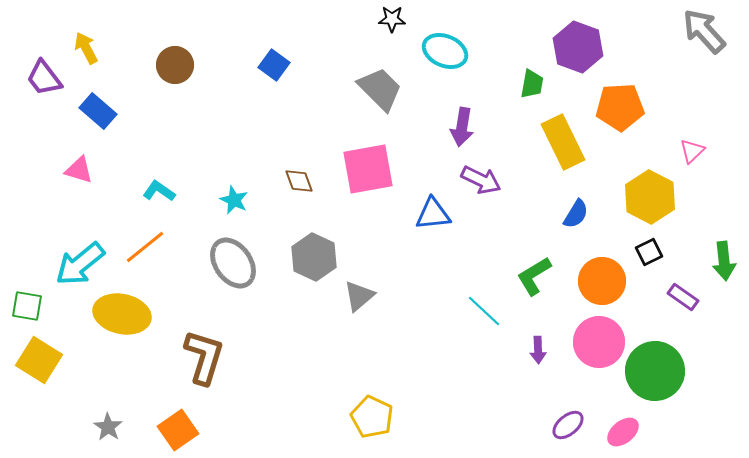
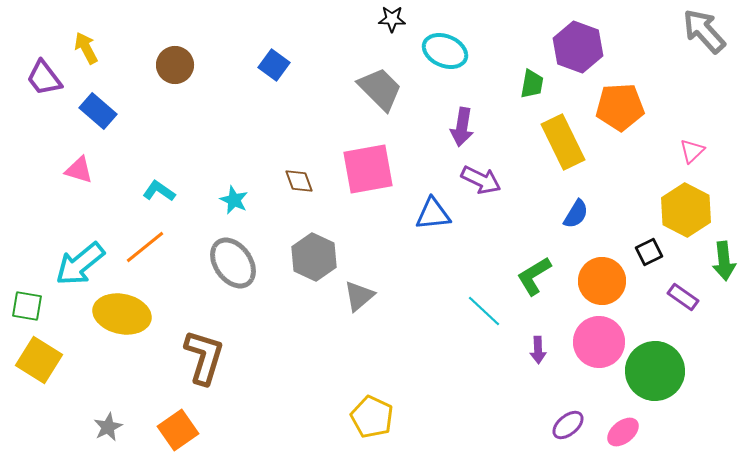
yellow hexagon at (650, 197): moved 36 px right, 13 px down
gray star at (108, 427): rotated 12 degrees clockwise
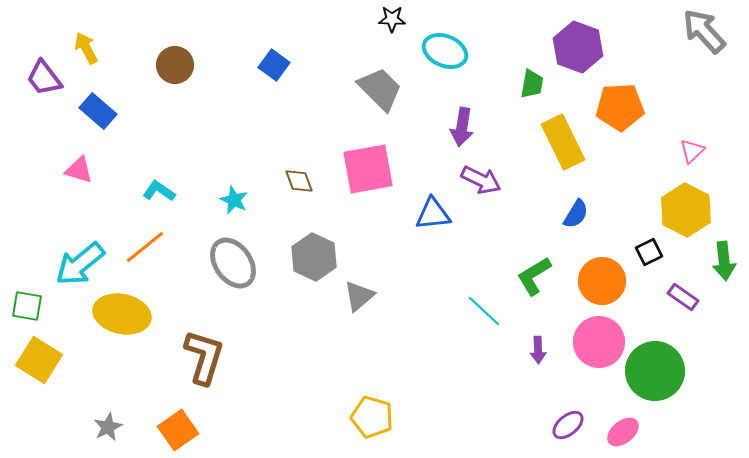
yellow pentagon at (372, 417): rotated 9 degrees counterclockwise
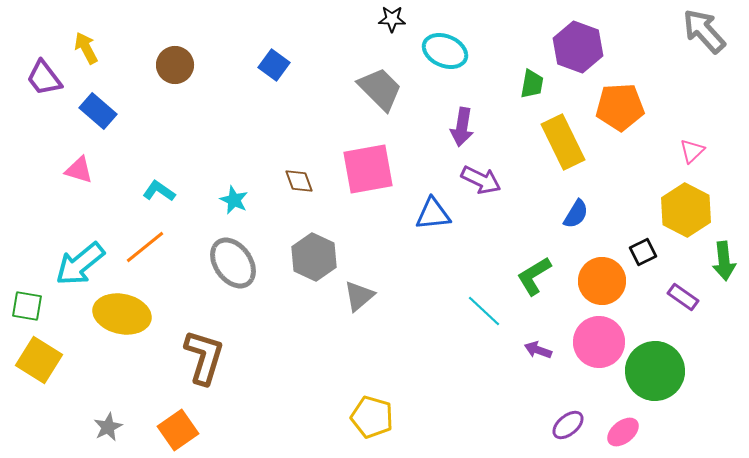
black square at (649, 252): moved 6 px left
purple arrow at (538, 350): rotated 112 degrees clockwise
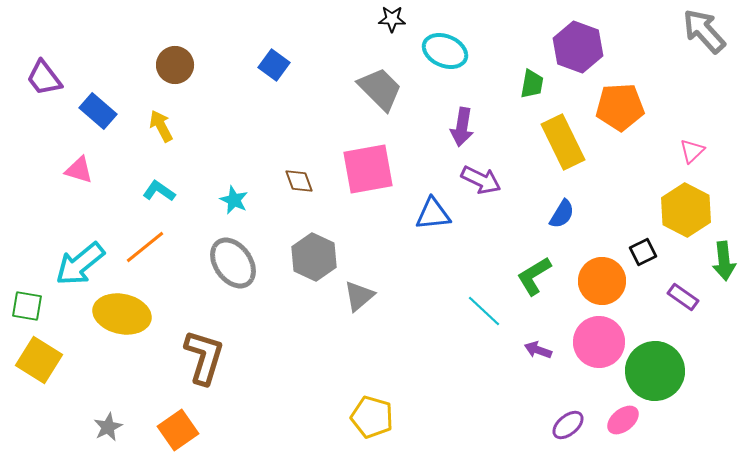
yellow arrow at (86, 48): moved 75 px right, 78 px down
blue semicircle at (576, 214): moved 14 px left
pink ellipse at (623, 432): moved 12 px up
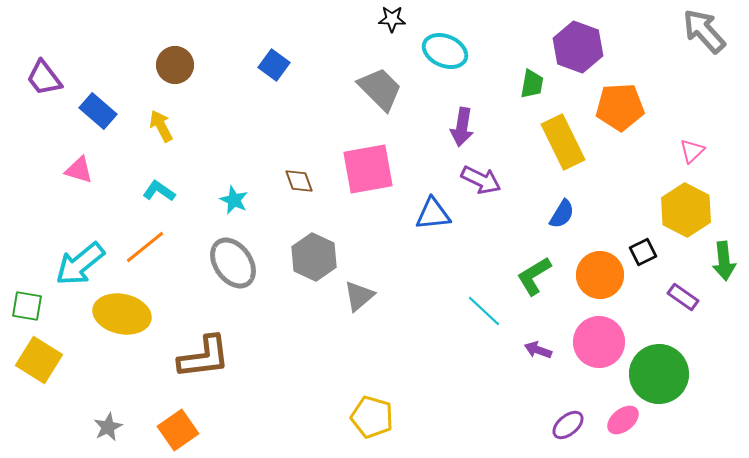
orange circle at (602, 281): moved 2 px left, 6 px up
brown L-shape at (204, 357): rotated 66 degrees clockwise
green circle at (655, 371): moved 4 px right, 3 px down
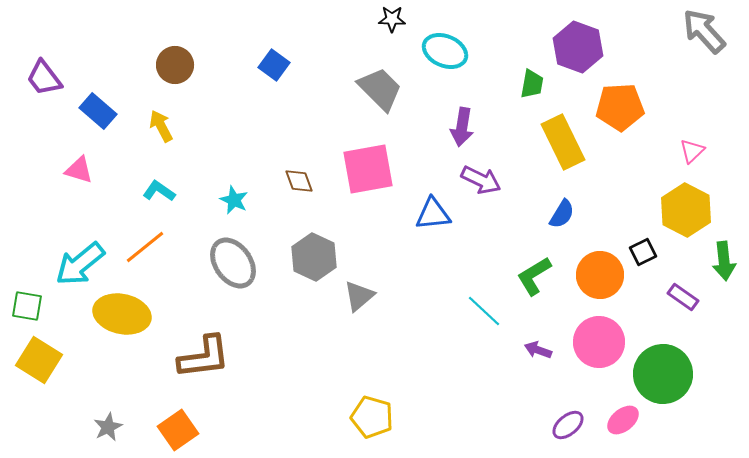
green circle at (659, 374): moved 4 px right
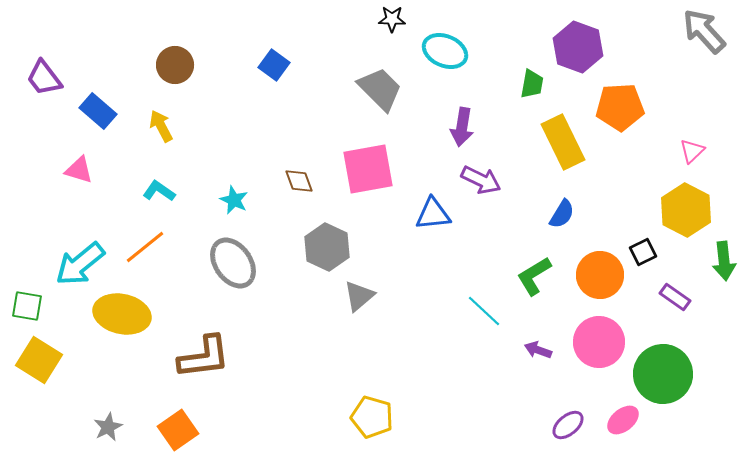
gray hexagon at (314, 257): moved 13 px right, 10 px up
purple rectangle at (683, 297): moved 8 px left
